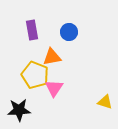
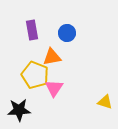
blue circle: moved 2 px left, 1 px down
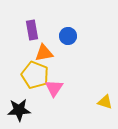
blue circle: moved 1 px right, 3 px down
orange triangle: moved 8 px left, 4 px up
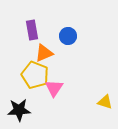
orange triangle: rotated 12 degrees counterclockwise
